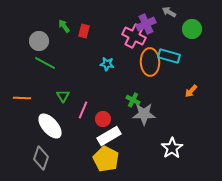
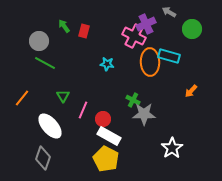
orange line: rotated 54 degrees counterclockwise
white rectangle: rotated 60 degrees clockwise
gray diamond: moved 2 px right
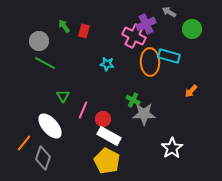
orange line: moved 2 px right, 45 px down
yellow pentagon: moved 1 px right, 2 px down
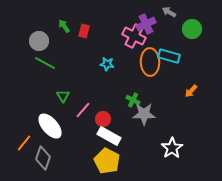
pink line: rotated 18 degrees clockwise
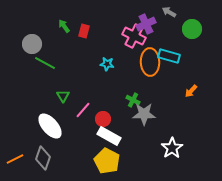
gray circle: moved 7 px left, 3 px down
orange line: moved 9 px left, 16 px down; rotated 24 degrees clockwise
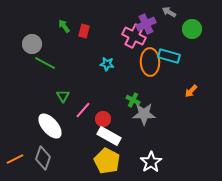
white star: moved 21 px left, 14 px down
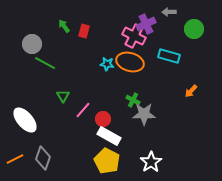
gray arrow: rotated 32 degrees counterclockwise
green circle: moved 2 px right
orange ellipse: moved 20 px left; rotated 72 degrees counterclockwise
white ellipse: moved 25 px left, 6 px up
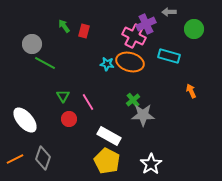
orange arrow: rotated 112 degrees clockwise
green cross: rotated 24 degrees clockwise
pink line: moved 5 px right, 8 px up; rotated 72 degrees counterclockwise
gray star: moved 1 px left, 1 px down
red circle: moved 34 px left
white star: moved 2 px down
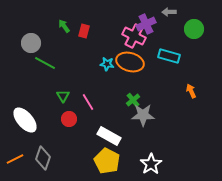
gray circle: moved 1 px left, 1 px up
